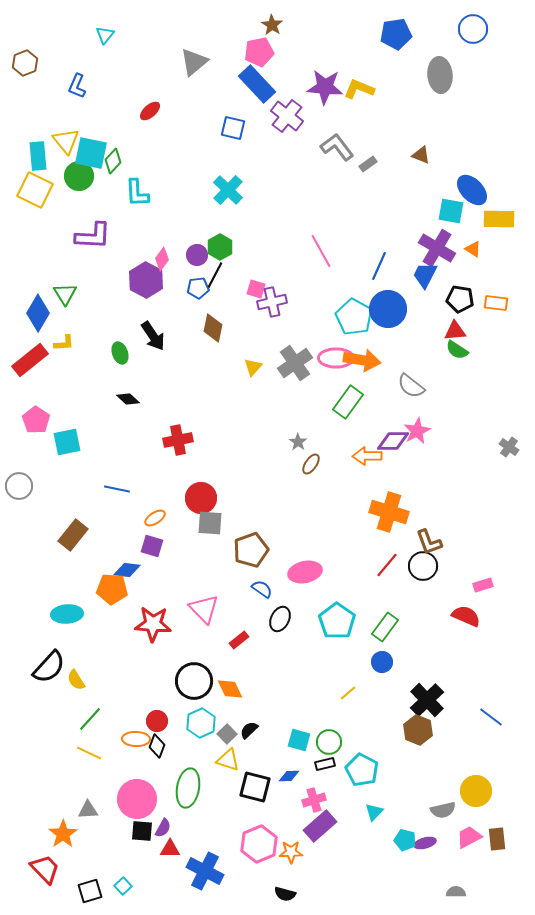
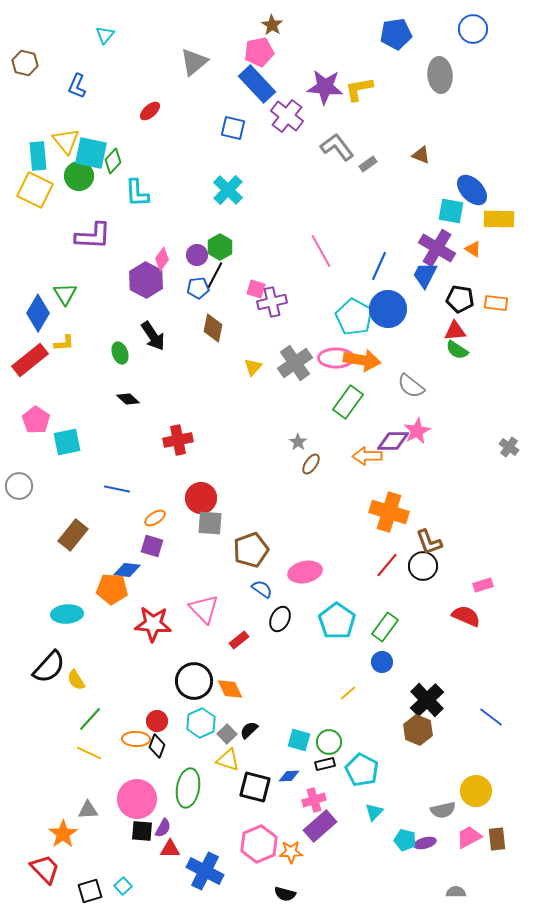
brown hexagon at (25, 63): rotated 25 degrees counterclockwise
yellow L-shape at (359, 89): rotated 32 degrees counterclockwise
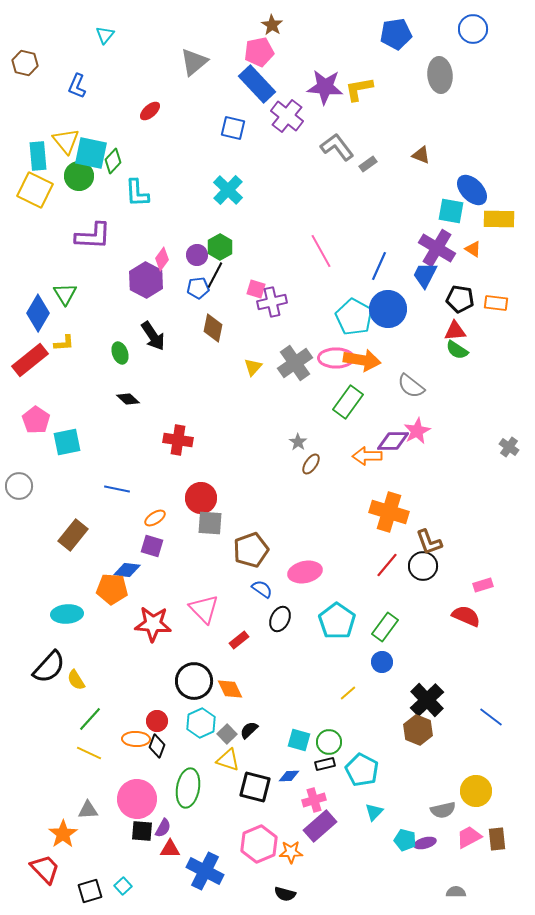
red cross at (178, 440): rotated 20 degrees clockwise
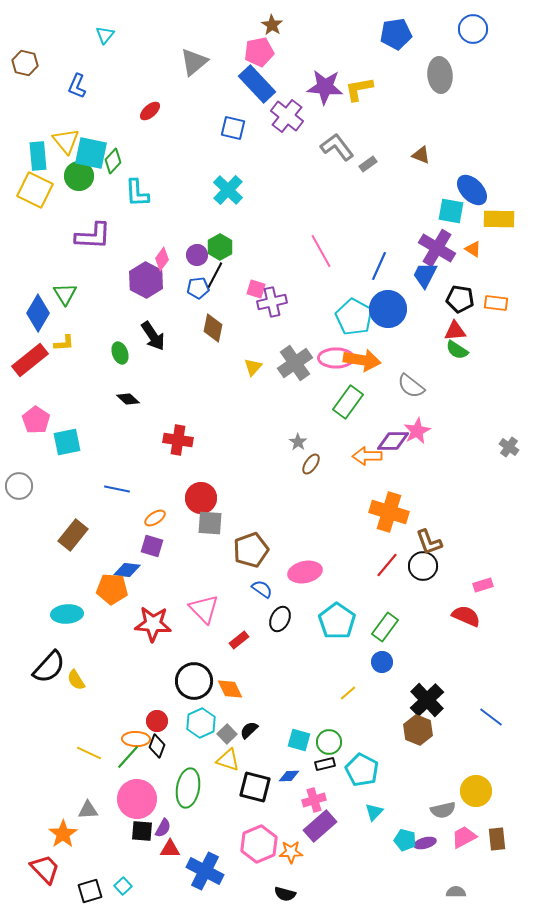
green line at (90, 719): moved 38 px right, 38 px down
pink trapezoid at (469, 837): moved 5 px left
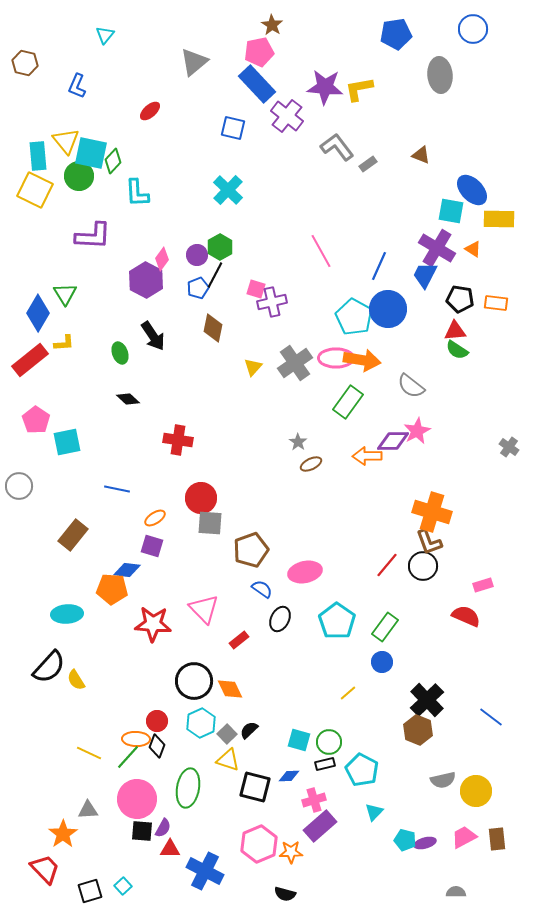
blue pentagon at (198, 288): rotated 15 degrees counterclockwise
brown ellipse at (311, 464): rotated 30 degrees clockwise
orange cross at (389, 512): moved 43 px right
gray semicircle at (443, 810): moved 30 px up
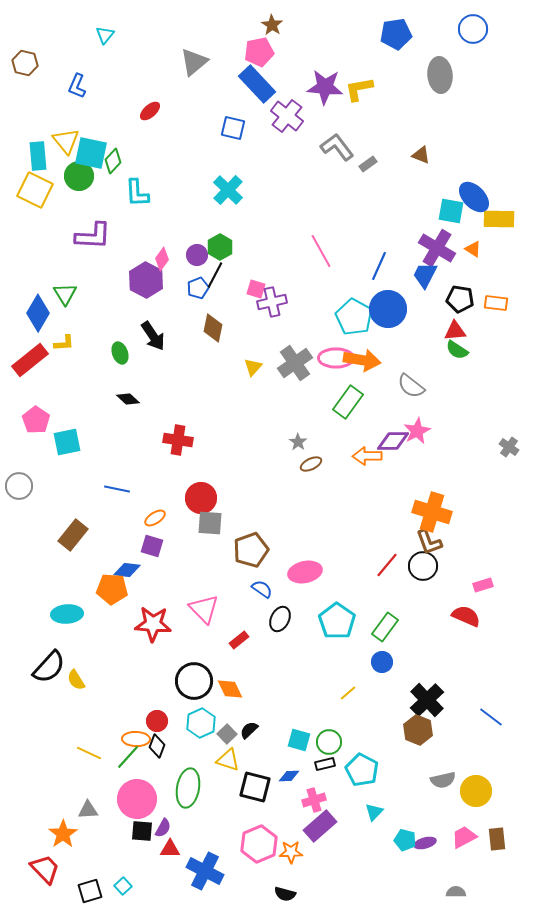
blue ellipse at (472, 190): moved 2 px right, 7 px down
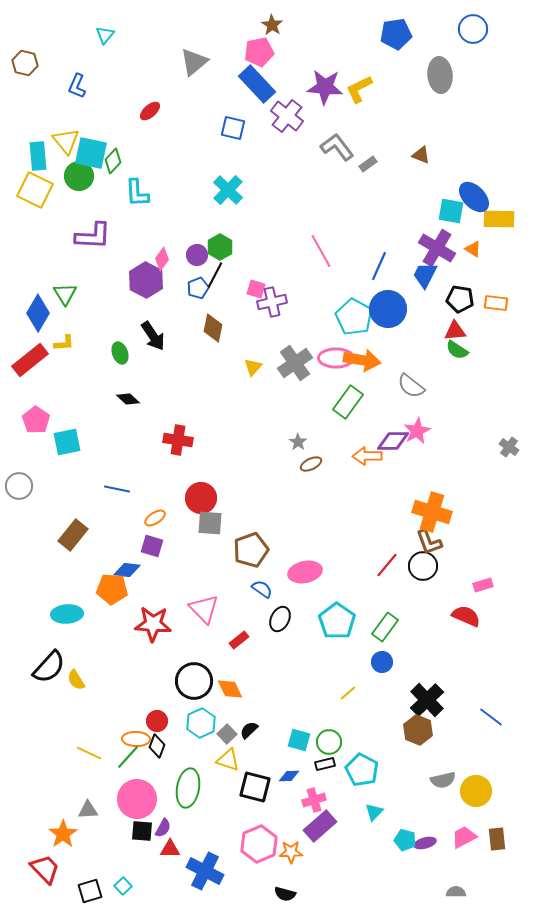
yellow L-shape at (359, 89): rotated 16 degrees counterclockwise
